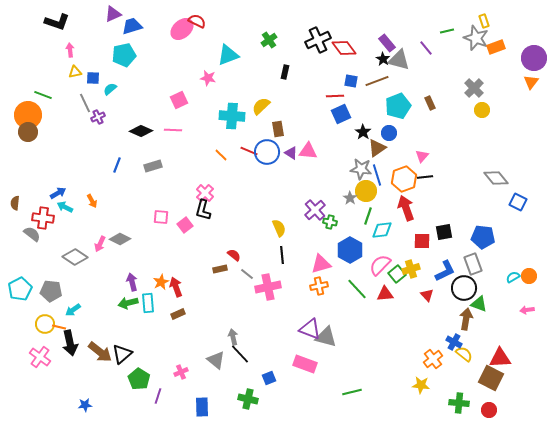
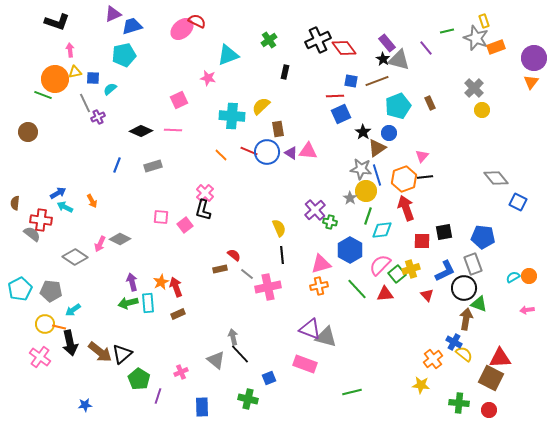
orange circle at (28, 115): moved 27 px right, 36 px up
red cross at (43, 218): moved 2 px left, 2 px down
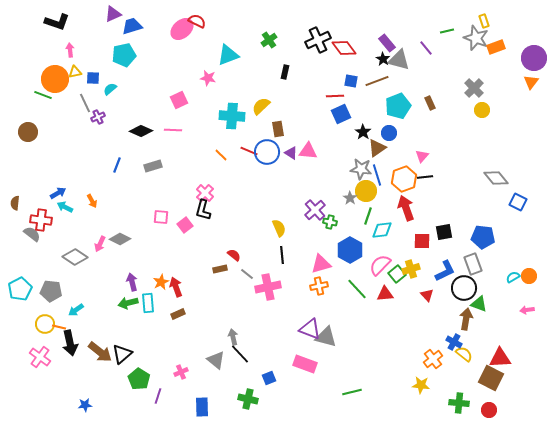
cyan arrow at (73, 310): moved 3 px right
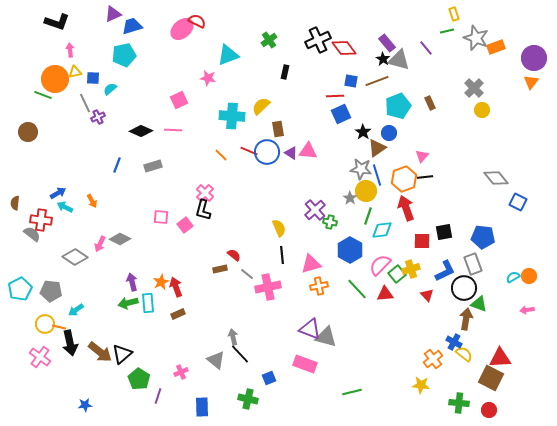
yellow rectangle at (484, 21): moved 30 px left, 7 px up
pink triangle at (321, 264): moved 10 px left
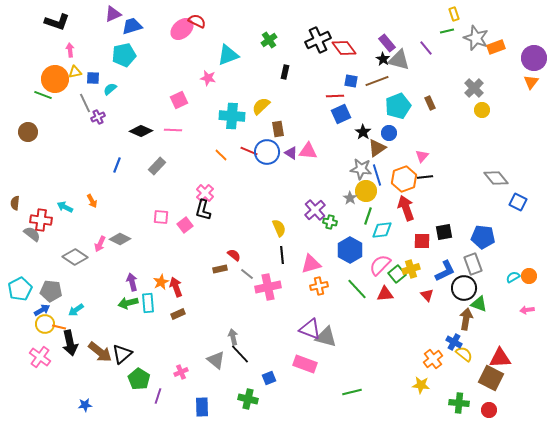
gray rectangle at (153, 166): moved 4 px right; rotated 30 degrees counterclockwise
blue arrow at (58, 193): moved 16 px left, 117 px down
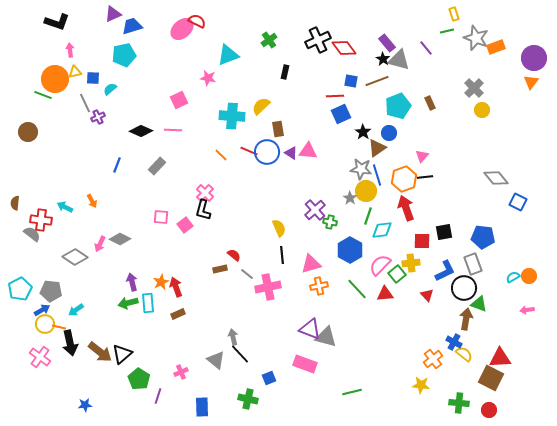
yellow cross at (411, 269): moved 6 px up; rotated 12 degrees clockwise
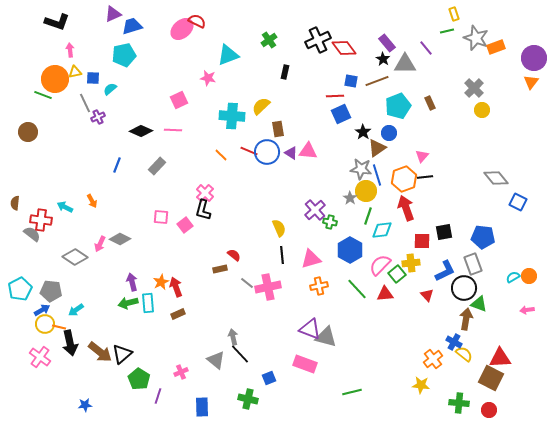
gray triangle at (399, 60): moved 6 px right, 4 px down; rotated 15 degrees counterclockwise
pink triangle at (311, 264): moved 5 px up
gray line at (247, 274): moved 9 px down
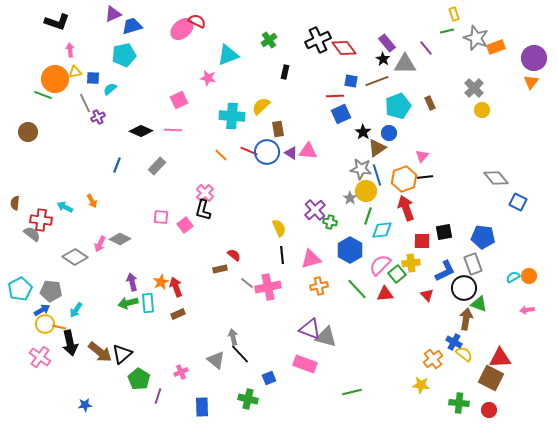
cyan arrow at (76, 310): rotated 21 degrees counterclockwise
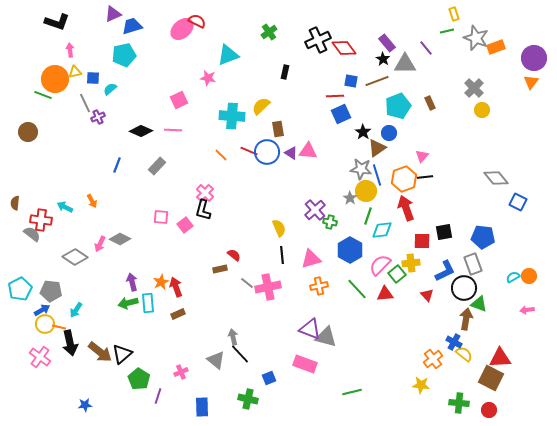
green cross at (269, 40): moved 8 px up
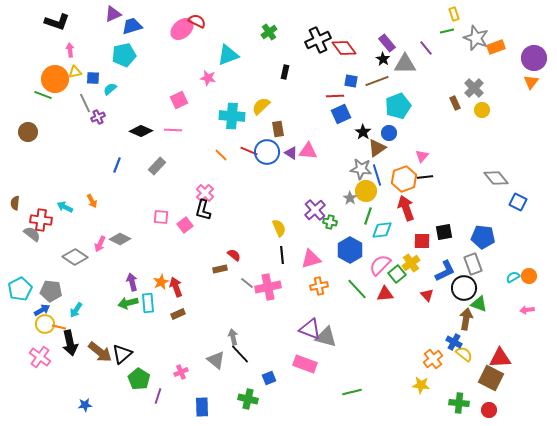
brown rectangle at (430, 103): moved 25 px right
yellow cross at (411, 263): rotated 30 degrees counterclockwise
